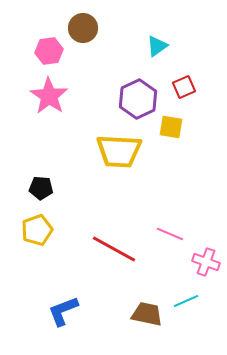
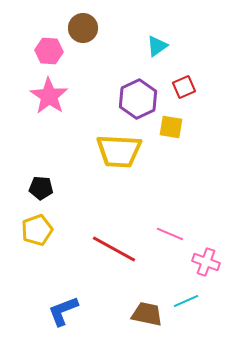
pink hexagon: rotated 12 degrees clockwise
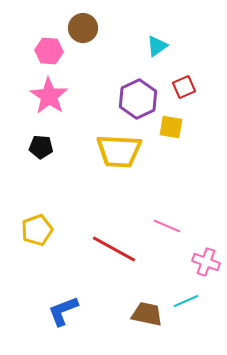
black pentagon: moved 41 px up
pink line: moved 3 px left, 8 px up
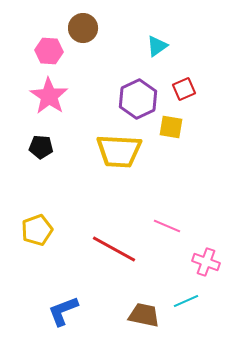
red square: moved 2 px down
brown trapezoid: moved 3 px left, 1 px down
